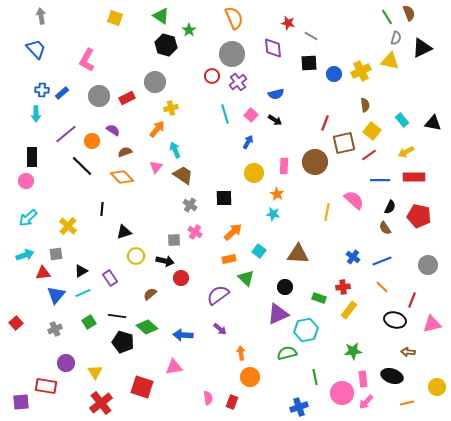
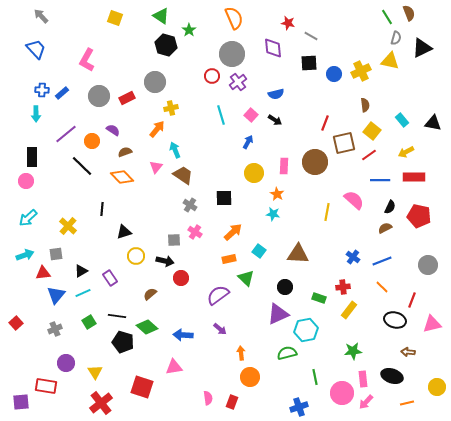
gray arrow at (41, 16): rotated 35 degrees counterclockwise
cyan line at (225, 114): moved 4 px left, 1 px down
brown semicircle at (385, 228): rotated 96 degrees clockwise
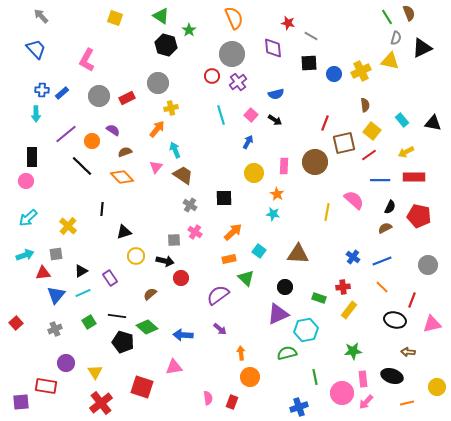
gray circle at (155, 82): moved 3 px right, 1 px down
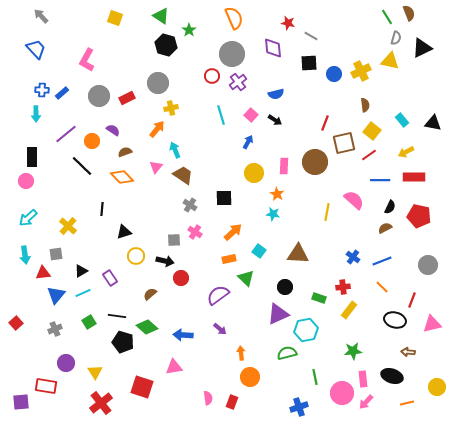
cyan arrow at (25, 255): rotated 102 degrees clockwise
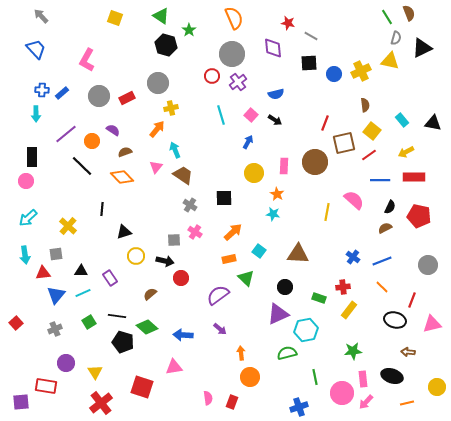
black triangle at (81, 271): rotated 32 degrees clockwise
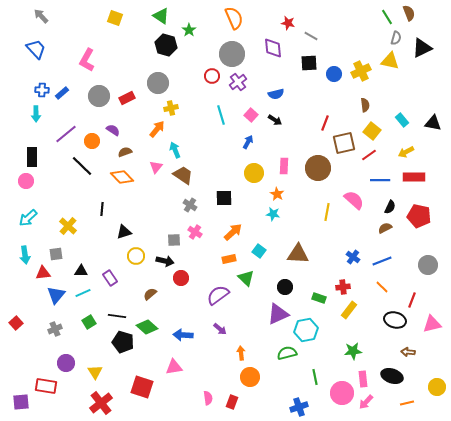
brown circle at (315, 162): moved 3 px right, 6 px down
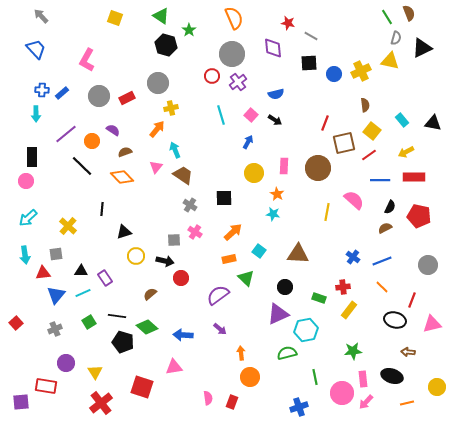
purple rectangle at (110, 278): moved 5 px left
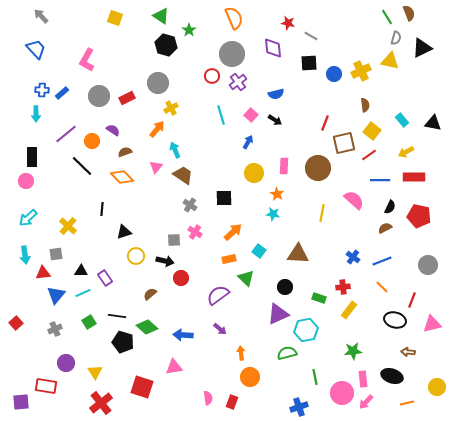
yellow cross at (171, 108): rotated 16 degrees counterclockwise
yellow line at (327, 212): moved 5 px left, 1 px down
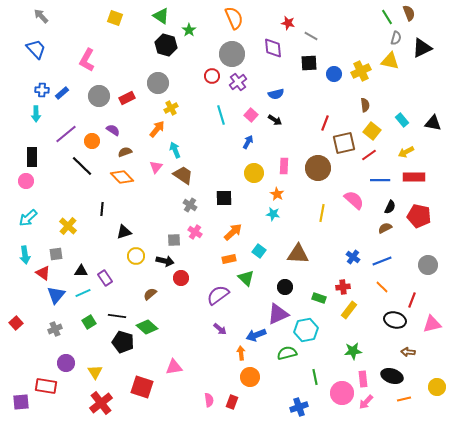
red triangle at (43, 273): rotated 42 degrees clockwise
blue arrow at (183, 335): moved 73 px right; rotated 24 degrees counterclockwise
pink semicircle at (208, 398): moved 1 px right, 2 px down
orange line at (407, 403): moved 3 px left, 4 px up
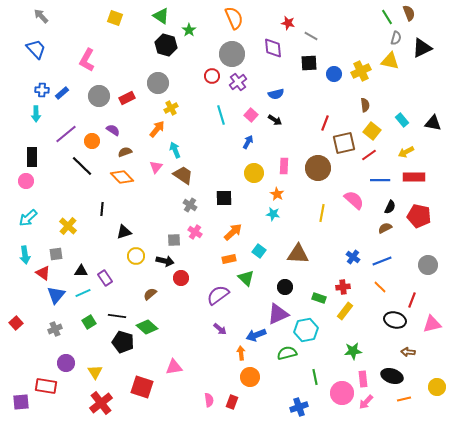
orange line at (382, 287): moved 2 px left
yellow rectangle at (349, 310): moved 4 px left, 1 px down
